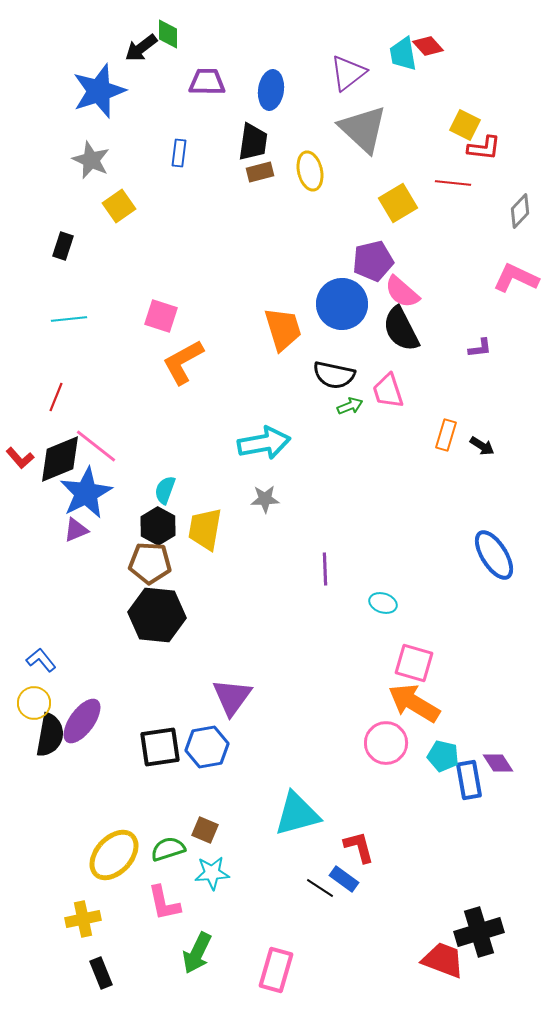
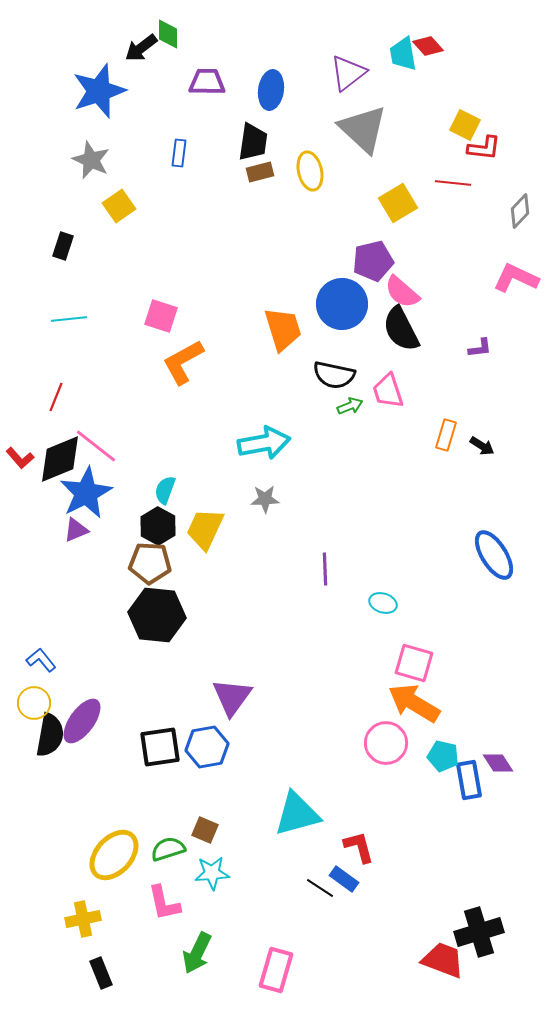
yellow trapezoid at (205, 529): rotated 15 degrees clockwise
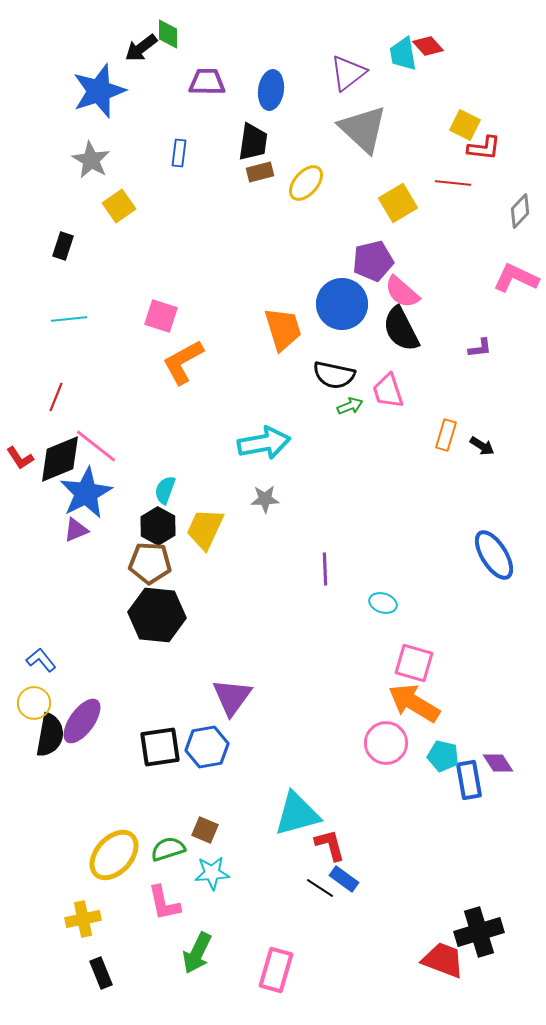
gray star at (91, 160): rotated 6 degrees clockwise
yellow ellipse at (310, 171): moved 4 px left, 12 px down; rotated 54 degrees clockwise
red L-shape at (20, 458): rotated 8 degrees clockwise
red L-shape at (359, 847): moved 29 px left, 2 px up
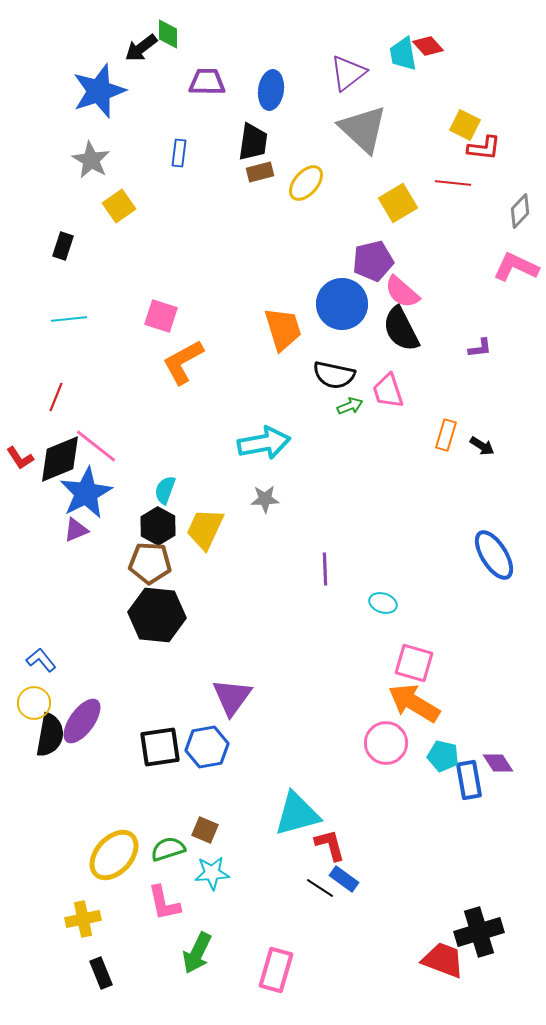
pink L-shape at (516, 278): moved 11 px up
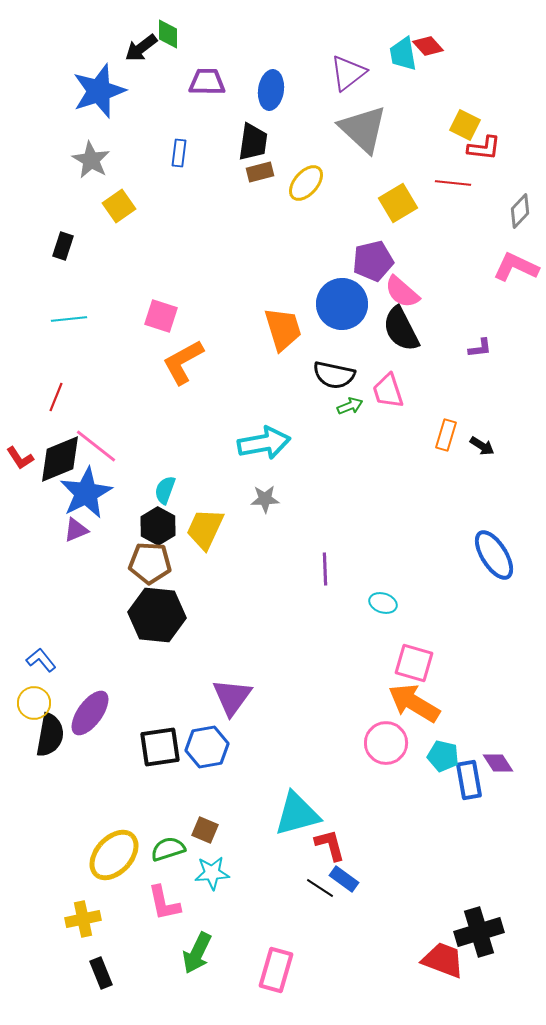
purple ellipse at (82, 721): moved 8 px right, 8 px up
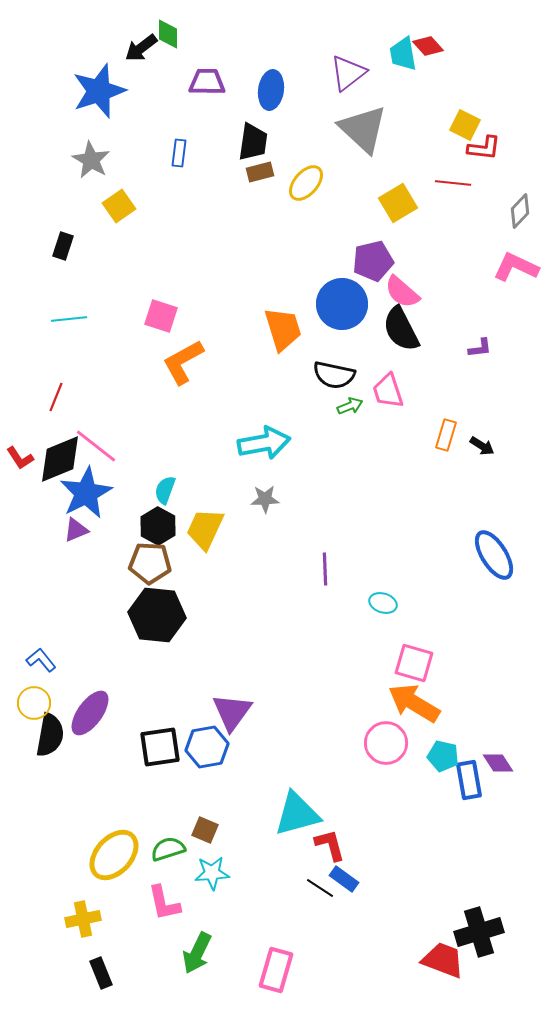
purple triangle at (232, 697): moved 15 px down
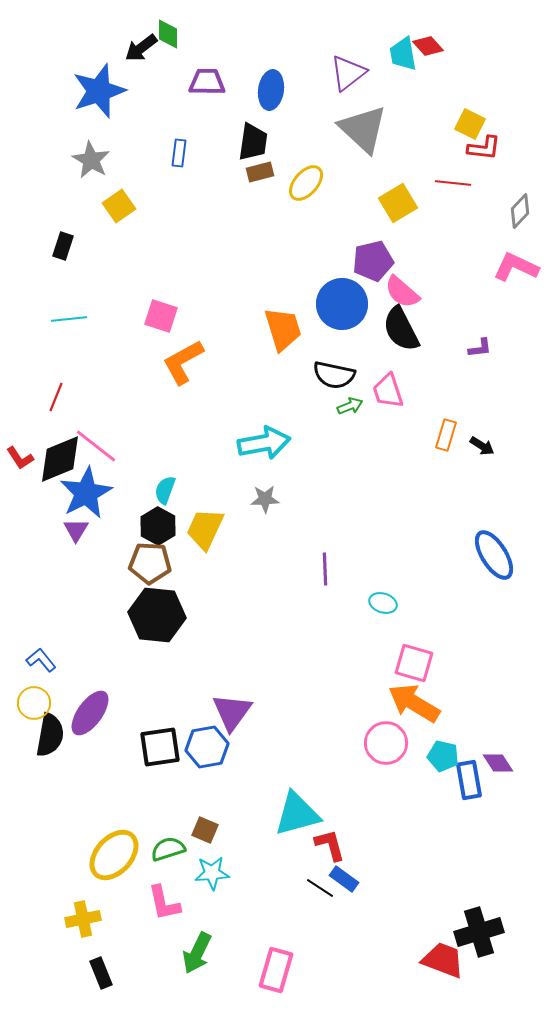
yellow square at (465, 125): moved 5 px right, 1 px up
purple triangle at (76, 530): rotated 36 degrees counterclockwise
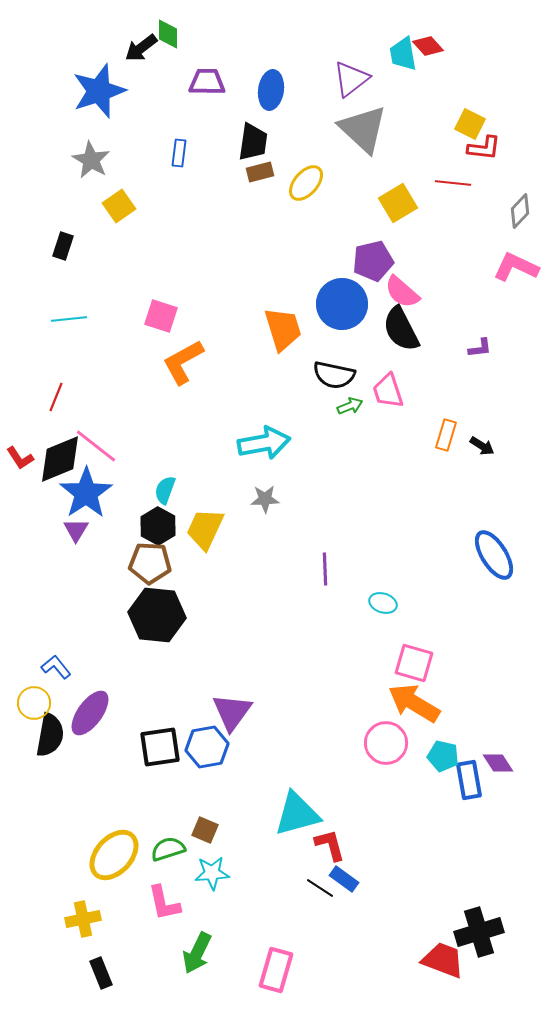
purple triangle at (348, 73): moved 3 px right, 6 px down
blue star at (86, 493): rotated 6 degrees counterclockwise
blue L-shape at (41, 660): moved 15 px right, 7 px down
